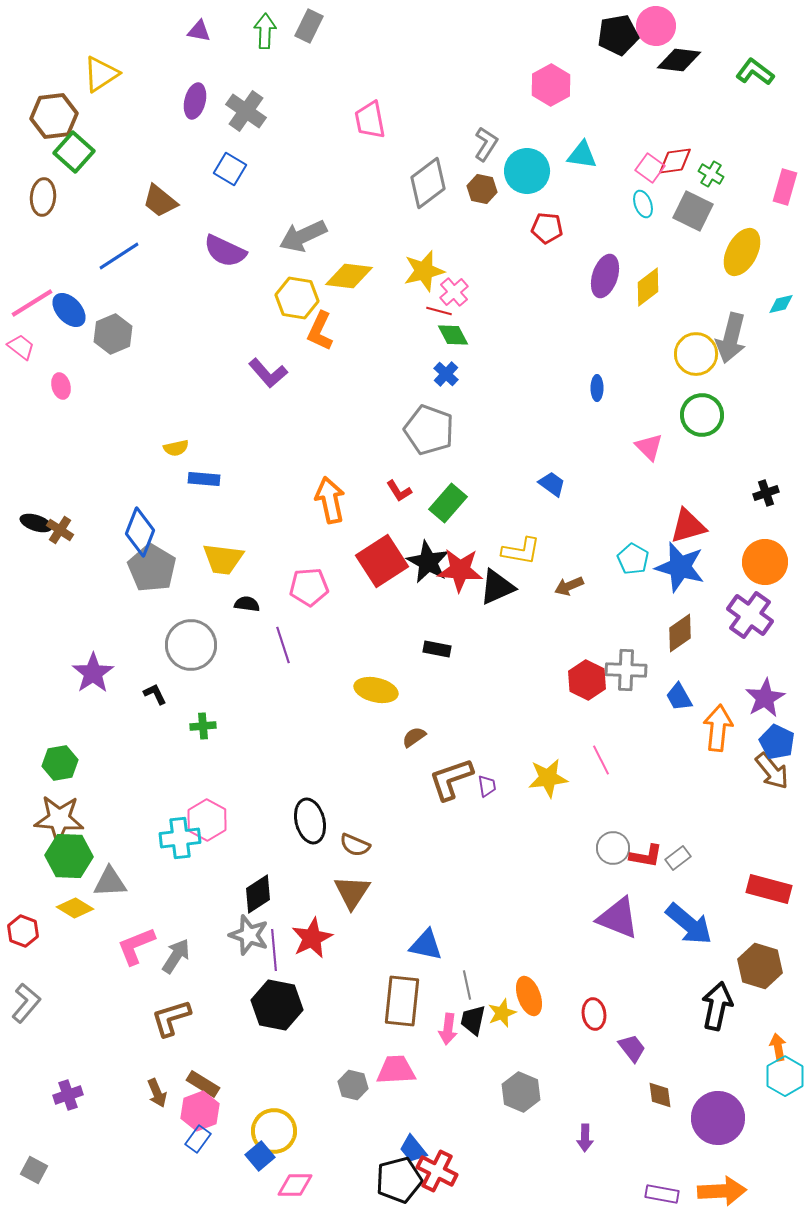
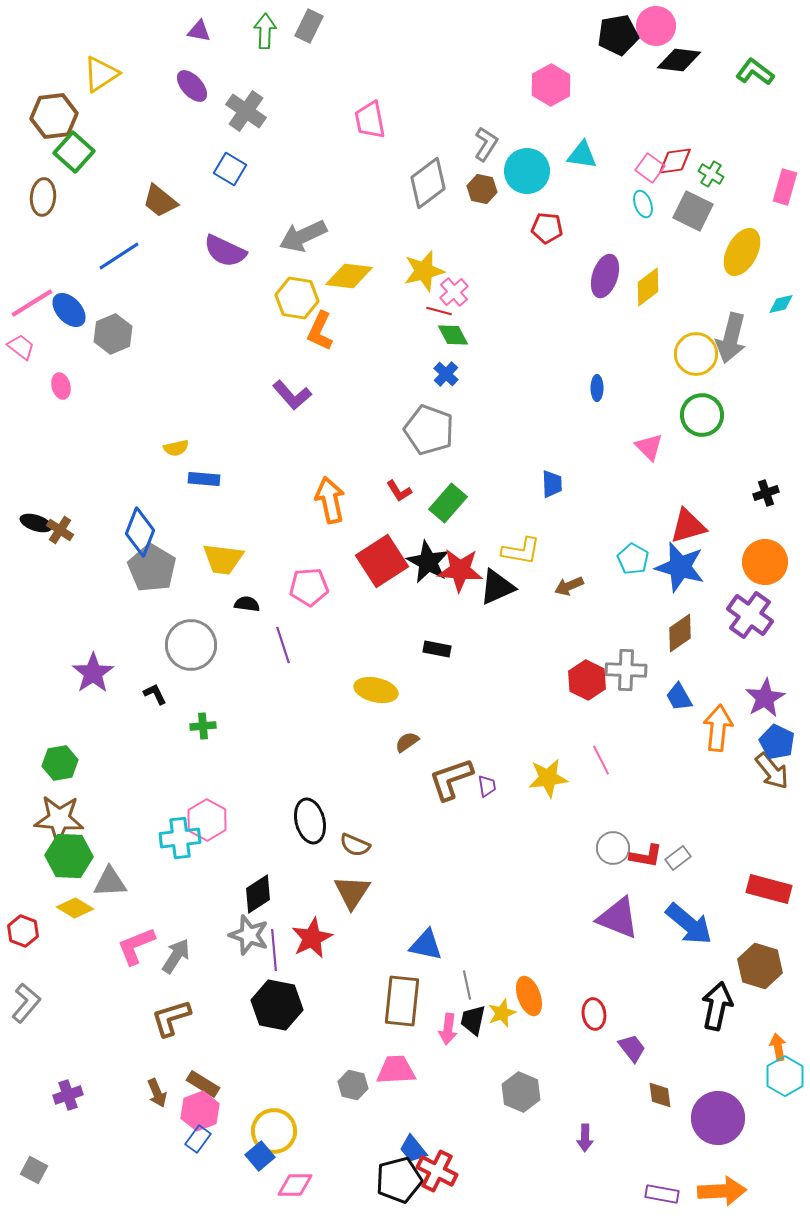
purple ellipse at (195, 101): moved 3 px left, 15 px up; rotated 56 degrees counterclockwise
purple L-shape at (268, 373): moved 24 px right, 22 px down
blue trapezoid at (552, 484): rotated 52 degrees clockwise
brown semicircle at (414, 737): moved 7 px left, 5 px down
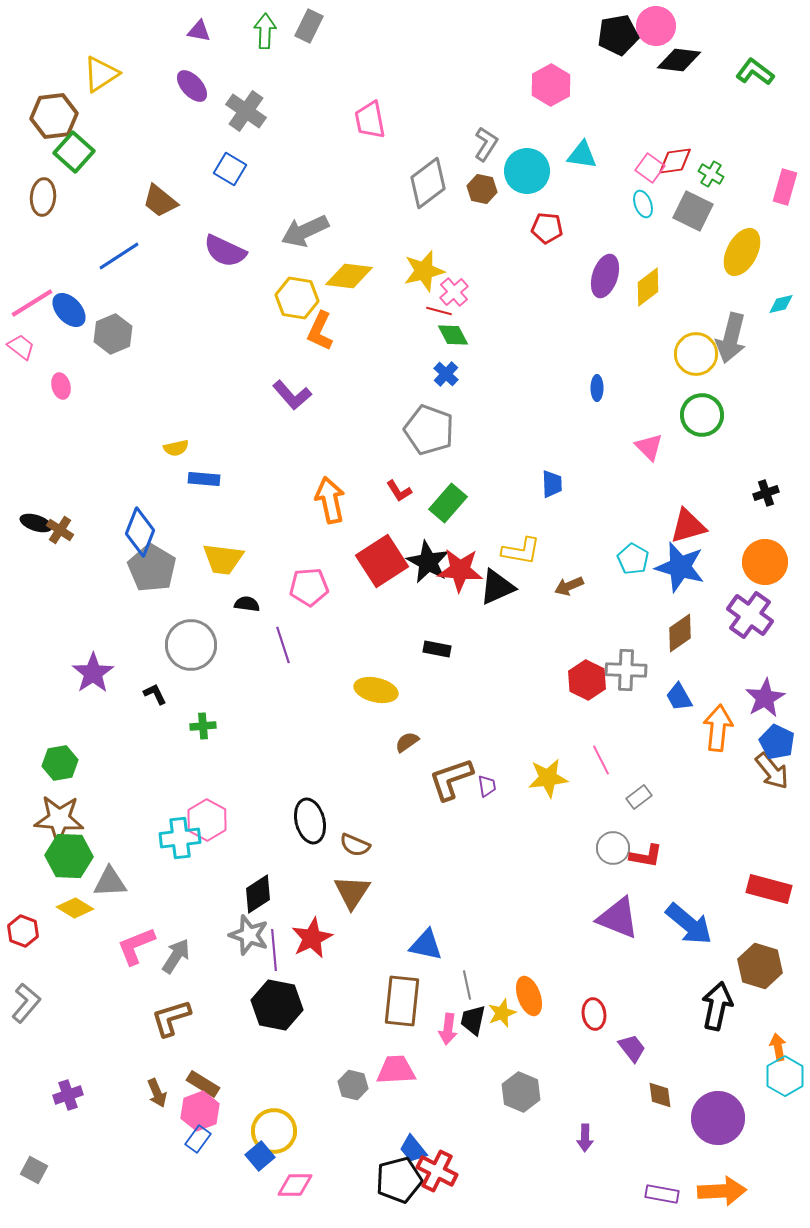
gray arrow at (303, 236): moved 2 px right, 5 px up
gray rectangle at (678, 858): moved 39 px left, 61 px up
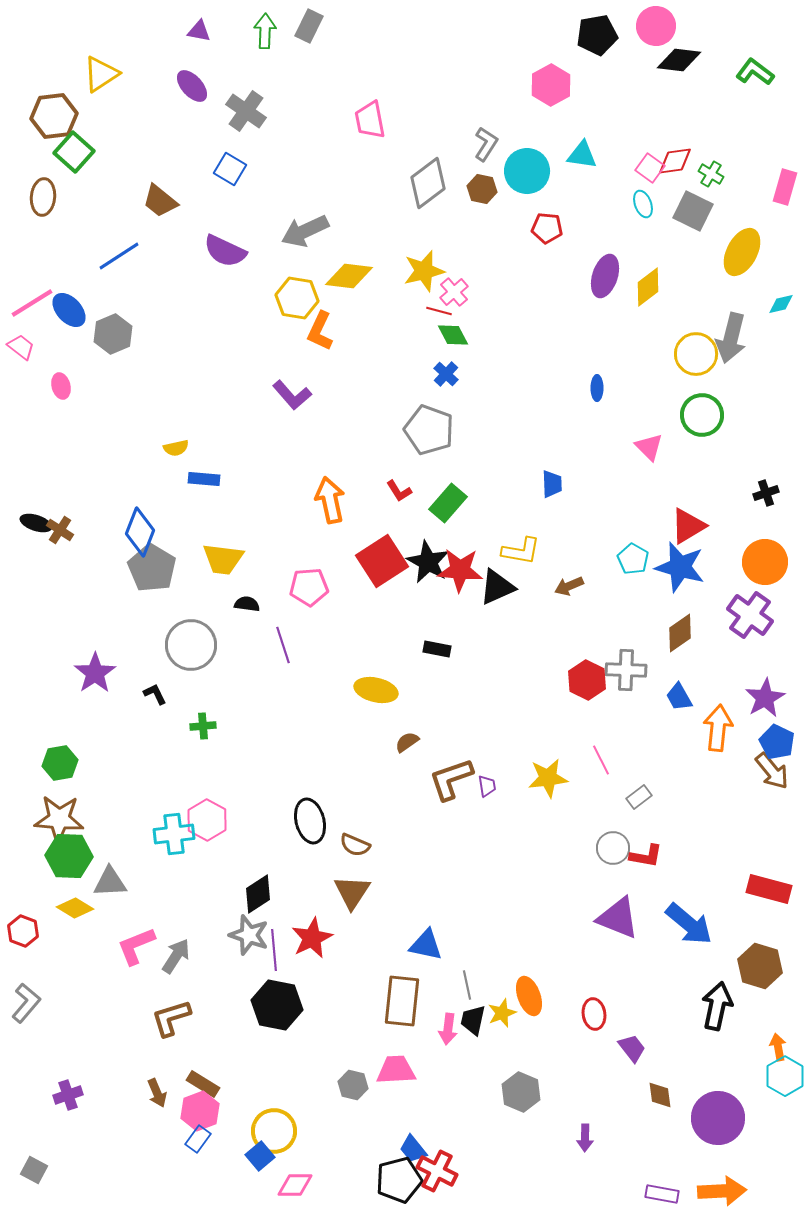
black pentagon at (618, 35): moved 21 px left
red triangle at (688, 526): rotated 15 degrees counterclockwise
purple star at (93, 673): moved 2 px right
cyan cross at (180, 838): moved 6 px left, 4 px up
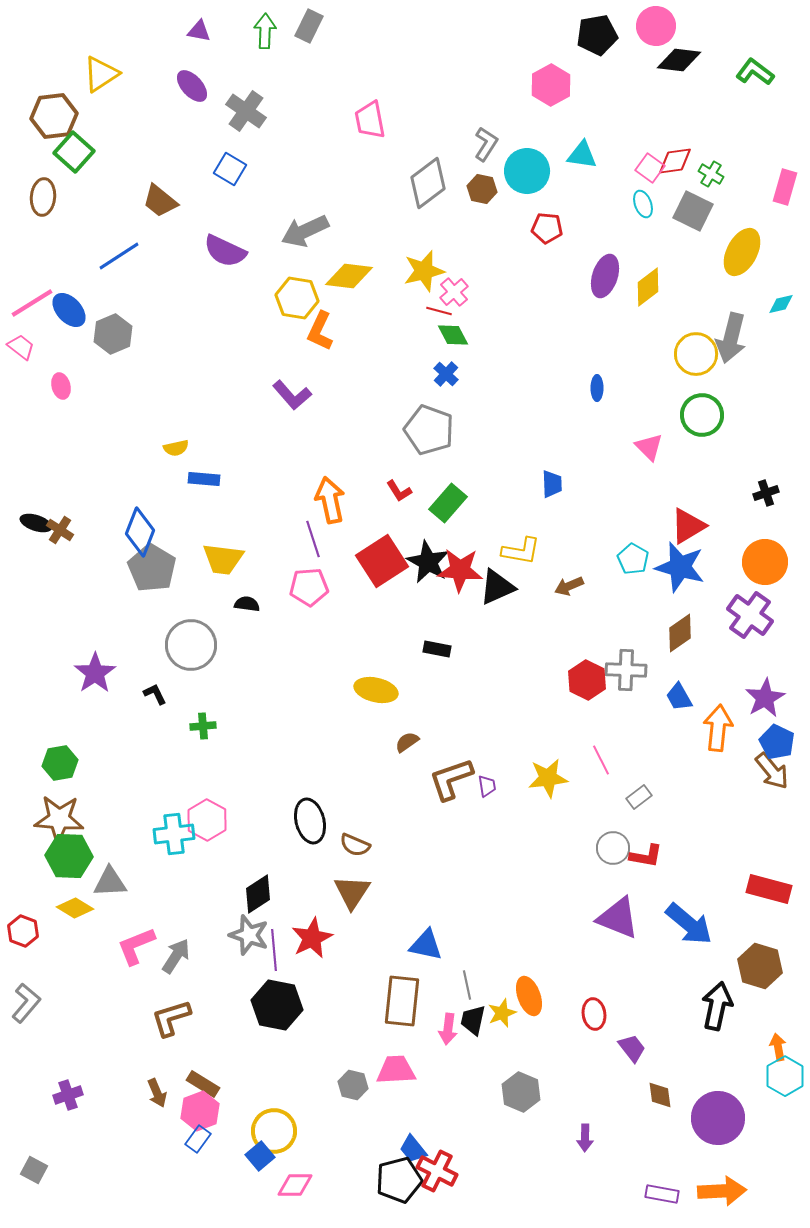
purple line at (283, 645): moved 30 px right, 106 px up
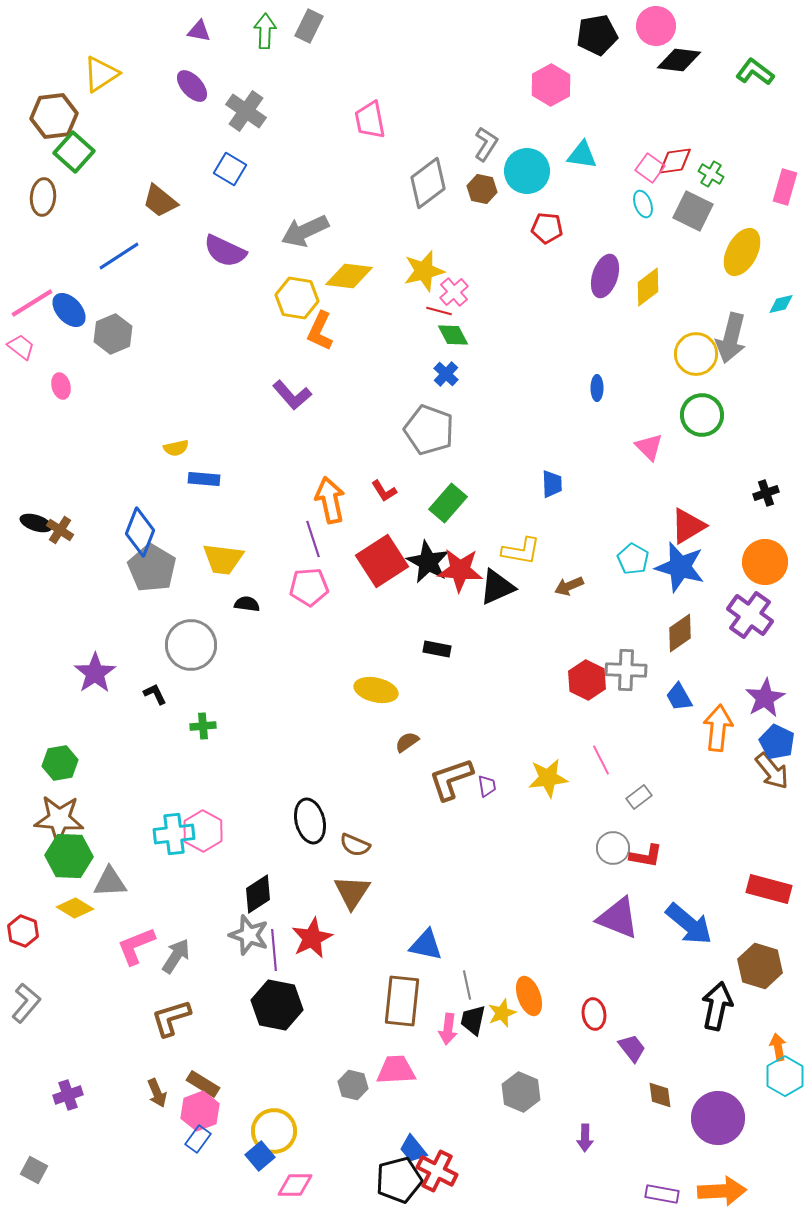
red L-shape at (399, 491): moved 15 px left
pink hexagon at (207, 820): moved 4 px left, 11 px down
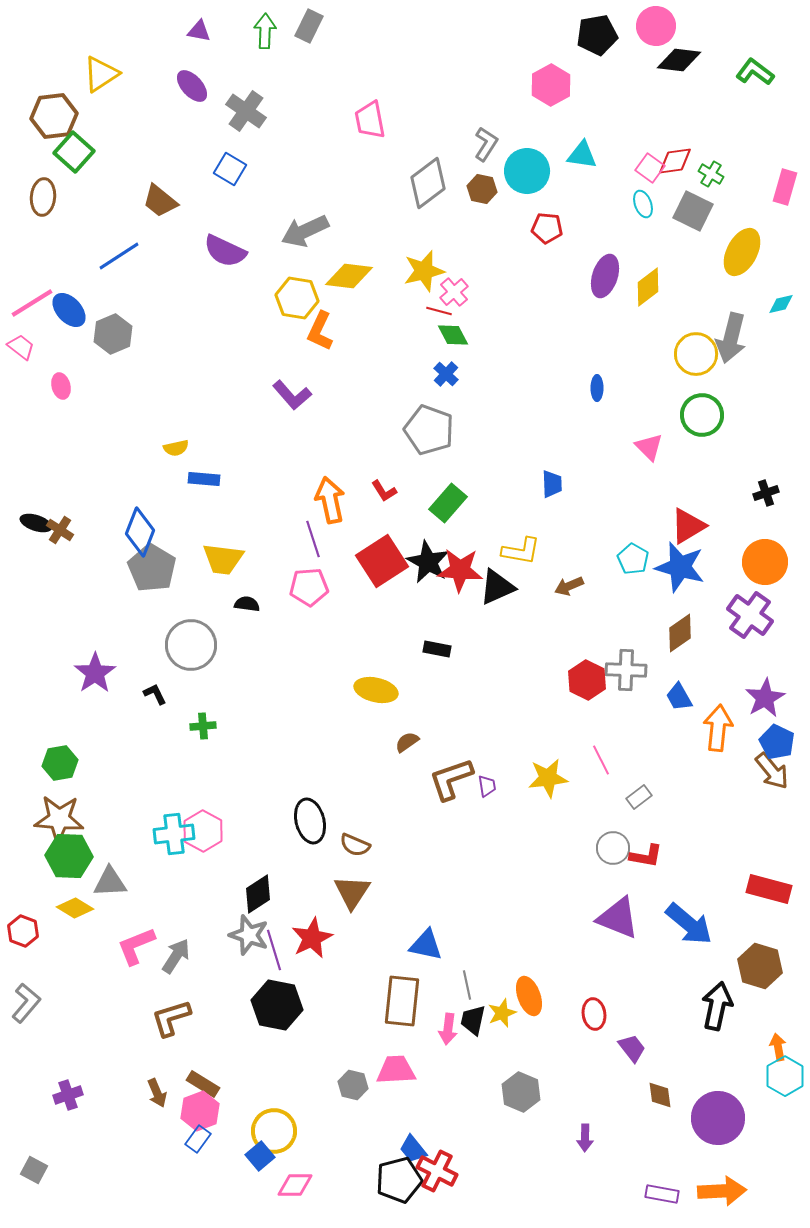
purple line at (274, 950): rotated 12 degrees counterclockwise
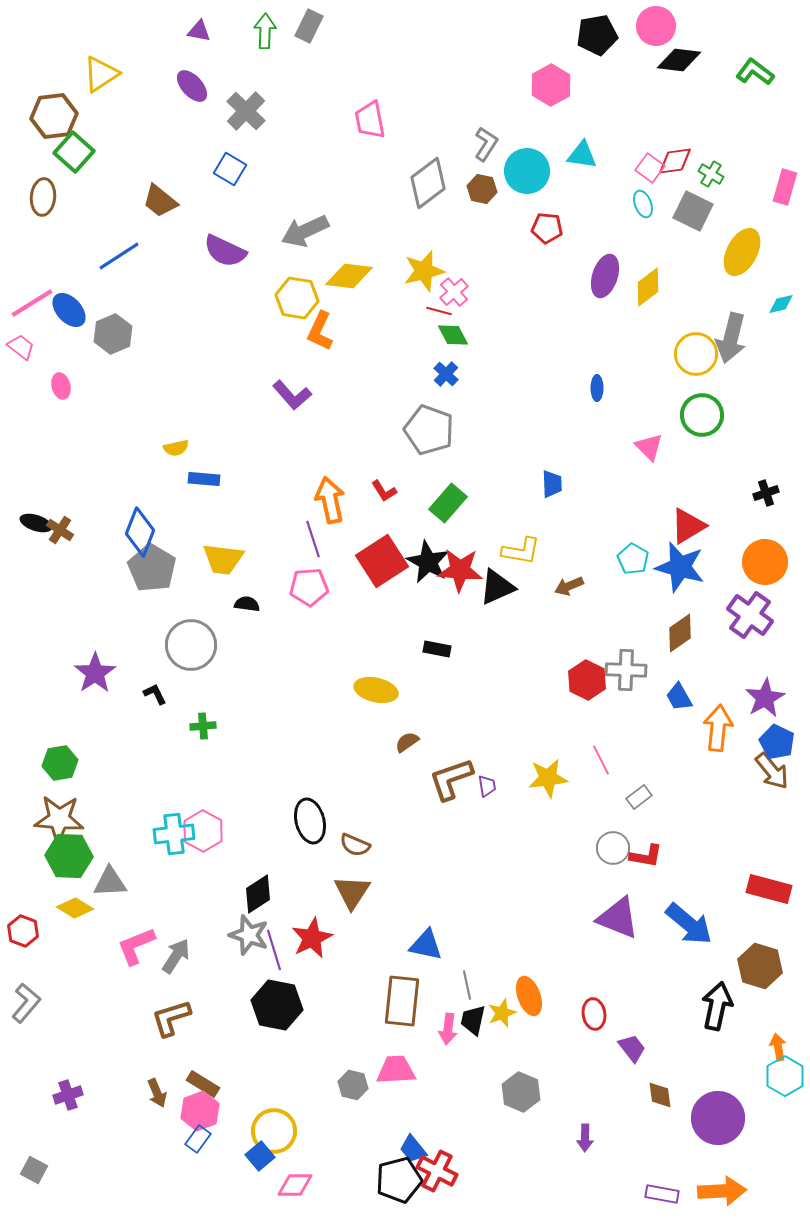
gray cross at (246, 111): rotated 9 degrees clockwise
